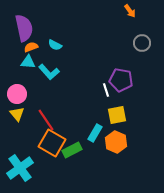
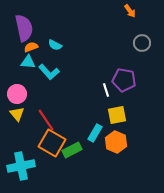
purple pentagon: moved 3 px right
cyan cross: moved 1 px right, 2 px up; rotated 24 degrees clockwise
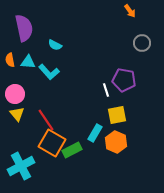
orange semicircle: moved 21 px left, 13 px down; rotated 80 degrees counterclockwise
pink circle: moved 2 px left
cyan cross: rotated 16 degrees counterclockwise
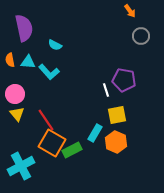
gray circle: moved 1 px left, 7 px up
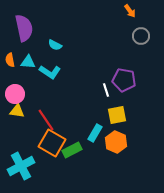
cyan L-shape: moved 1 px right; rotated 15 degrees counterclockwise
yellow triangle: moved 3 px up; rotated 42 degrees counterclockwise
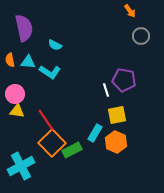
orange square: rotated 16 degrees clockwise
